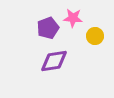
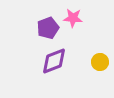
yellow circle: moved 5 px right, 26 px down
purple diamond: rotated 12 degrees counterclockwise
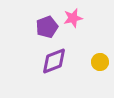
pink star: rotated 18 degrees counterclockwise
purple pentagon: moved 1 px left, 1 px up
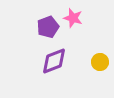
pink star: rotated 30 degrees clockwise
purple pentagon: moved 1 px right
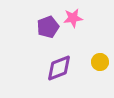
pink star: rotated 24 degrees counterclockwise
purple diamond: moved 5 px right, 7 px down
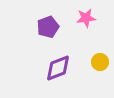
pink star: moved 13 px right
purple diamond: moved 1 px left
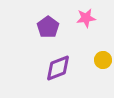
purple pentagon: rotated 15 degrees counterclockwise
yellow circle: moved 3 px right, 2 px up
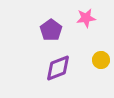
purple pentagon: moved 3 px right, 3 px down
yellow circle: moved 2 px left
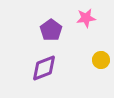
purple diamond: moved 14 px left
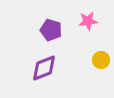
pink star: moved 2 px right, 3 px down
purple pentagon: rotated 20 degrees counterclockwise
